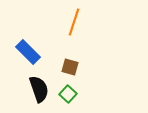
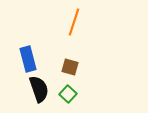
blue rectangle: moved 7 px down; rotated 30 degrees clockwise
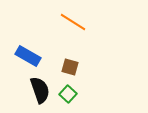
orange line: moved 1 px left; rotated 76 degrees counterclockwise
blue rectangle: moved 3 px up; rotated 45 degrees counterclockwise
black semicircle: moved 1 px right, 1 px down
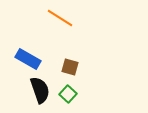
orange line: moved 13 px left, 4 px up
blue rectangle: moved 3 px down
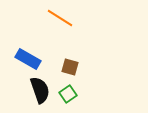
green square: rotated 12 degrees clockwise
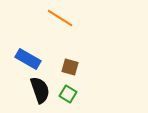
green square: rotated 24 degrees counterclockwise
